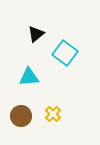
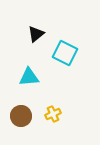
cyan square: rotated 10 degrees counterclockwise
yellow cross: rotated 21 degrees clockwise
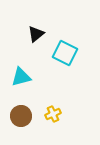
cyan triangle: moved 8 px left; rotated 10 degrees counterclockwise
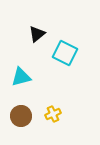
black triangle: moved 1 px right
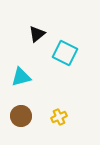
yellow cross: moved 6 px right, 3 px down
